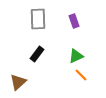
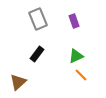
gray rectangle: rotated 20 degrees counterclockwise
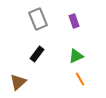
orange line: moved 1 px left, 4 px down; rotated 16 degrees clockwise
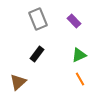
purple rectangle: rotated 24 degrees counterclockwise
green triangle: moved 3 px right, 1 px up
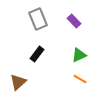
orange line: rotated 32 degrees counterclockwise
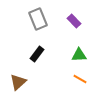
green triangle: rotated 21 degrees clockwise
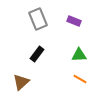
purple rectangle: rotated 24 degrees counterclockwise
brown triangle: moved 3 px right
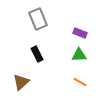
purple rectangle: moved 6 px right, 12 px down
black rectangle: rotated 63 degrees counterclockwise
orange line: moved 3 px down
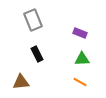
gray rectangle: moved 5 px left, 1 px down
green triangle: moved 3 px right, 4 px down
brown triangle: rotated 36 degrees clockwise
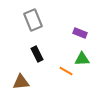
orange line: moved 14 px left, 11 px up
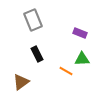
brown triangle: rotated 30 degrees counterclockwise
